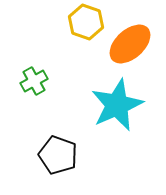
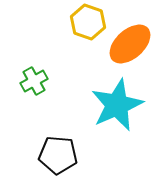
yellow hexagon: moved 2 px right
black pentagon: rotated 15 degrees counterclockwise
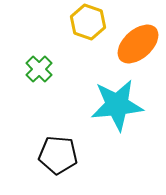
orange ellipse: moved 8 px right
green cross: moved 5 px right, 12 px up; rotated 16 degrees counterclockwise
cyan star: rotated 18 degrees clockwise
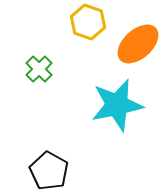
cyan star: rotated 6 degrees counterclockwise
black pentagon: moved 9 px left, 16 px down; rotated 24 degrees clockwise
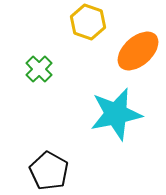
orange ellipse: moved 7 px down
cyan star: moved 1 px left, 9 px down
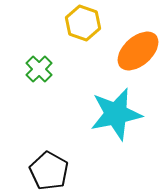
yellow hexagon: moved 5 px left, 1 px down
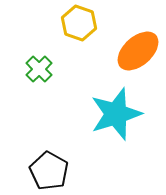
yellow hexagon: moved 4 px left
cyan star: rotated 6 degrees counterclockwise
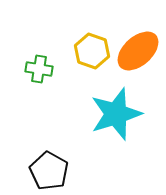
yellow hexagon: moved 13 px right, 28 px down
green cross: rotated 36 degrees counterclockwise
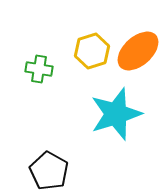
yellow hexagon: rotated 24 degrees clockwise
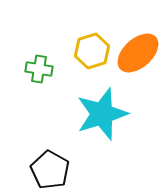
orange ellipse: moved 2 px down
cyan star: moved 14 px left
black pentagon: moved 1 px right, 1 px up
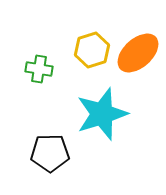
yellow hexagon: moved 1 px up
black pentagon: moved 17 px up; rotated 30 degrees counterclockwise
